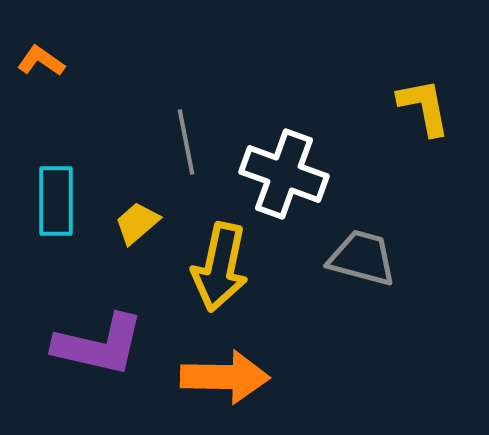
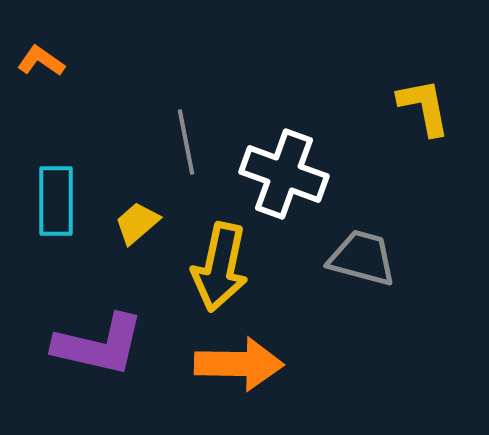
orange arrow: moved 14 px right, 13 px up
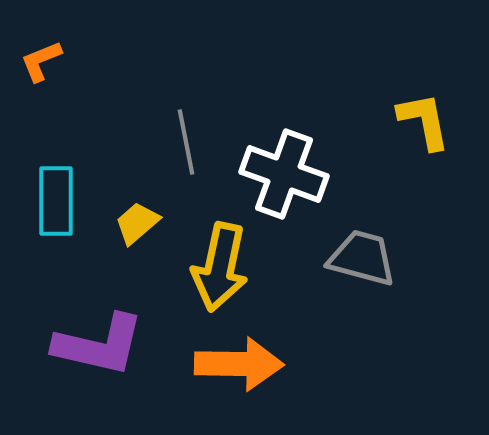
orange L-shape: rotated 57 degrees counterclockwise
yellow L-shape: moved 14 px down
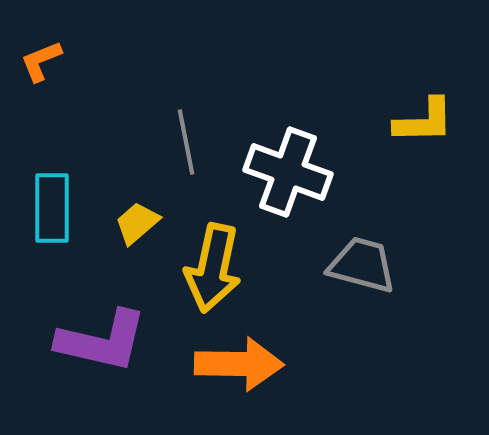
yellow L-shape: rotated 100 degrees clockwise
white cross: moved 4 px right, 2 px up
cyan rectangle: moved 4 px left, 7 px down
gray trapezoid: moved 7 px down
yellow arrow: moved 7 px left, 1 px down
purple L-shape: moved 3 px right, 4 px up
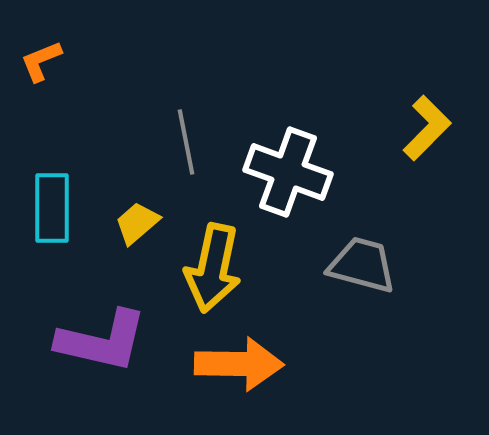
yellow L-shape: moved 3 px right, 7 px down; rotated 44 degrees counterclockwise
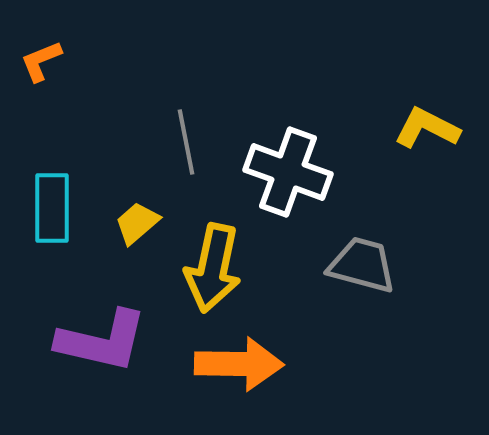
yellow L-shape: rotated 108 degrees counterclockwise
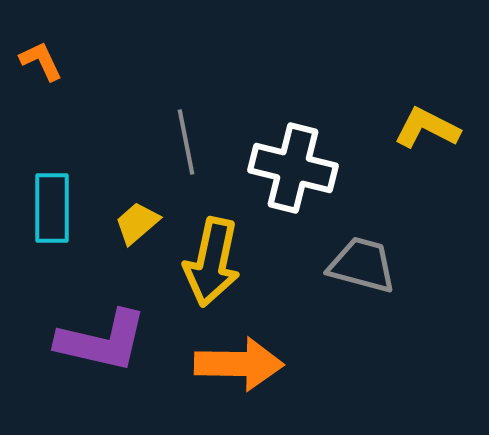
orange L-shape: rotated 87 degrees clockwise
white cross: moved 5 px right, 4 px up; rotated 6 degrees counterclockwise
yellow arrow: moved 1 px left, 6 px up
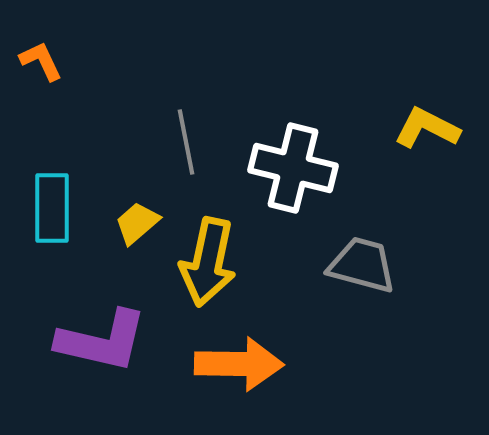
yellow arrow: moved 4 px left
